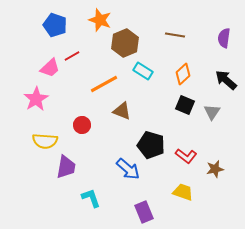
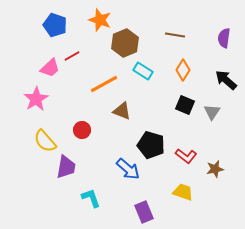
orange diamond: moved 4 px up; rotated 15 degrees counterclockwise
red circle: moved 5 px down
yellow semicircle: rotated 45 degrees clockwise
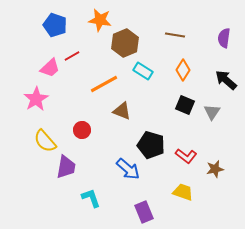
orange star: rotated 10 degrees counterclockwise
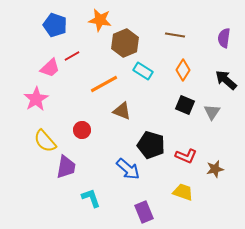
red L-shape: rotated 15 degrees counterclockwise
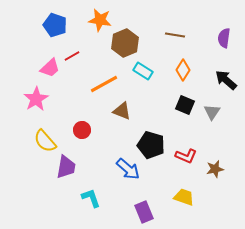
yellow trapezoid: moved 1 px right, 5 px down
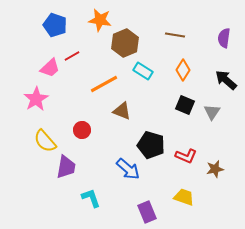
purple rectangle: moved 3 px right
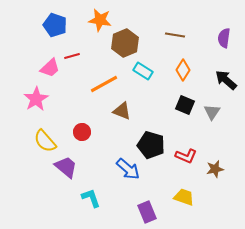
red line: rotated 14 degrees clockwise
red circle: moved 2 px down
purple trapezoid: rotated 60 degrees counterclockwise
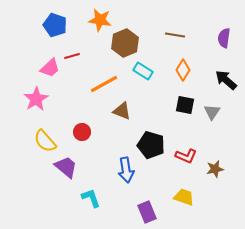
black square: rotated 12 degrees counterclockwise
blue arrow: moved 2 px left, 1 px down; rotated 40 degrees clockwise
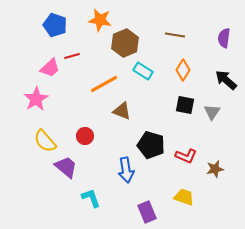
red circle: moved 3 px right, 4 px down
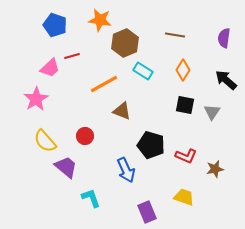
blue arrow: rotated 15 degrees counterclockwise
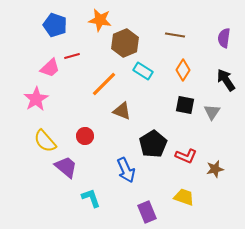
black arrow: rotated 15 degrees clockwise
orange line: rotated 16 degrees counterclockwise
black pentagon: moved 2 px right, 1 px up; rotated 24 degrees clockwise
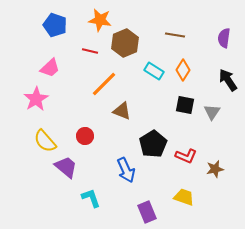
red line: moved 18 px right, 5 px up; rotated 28 degrees clockwise
cyan rectangle: moved 11 px right
black arrow: moved 2 px right
